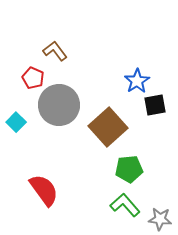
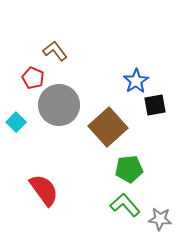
blue star: moved 1 px left
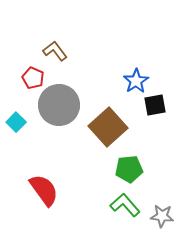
gray star: moved 2 px right, 3 px up
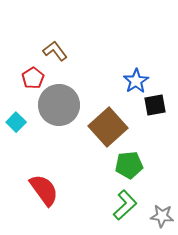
red pentagon: rotated 15 degrees clockwise
green pentagon: moved 4 px up
green L-shape: rotated 88 degrees clockwise
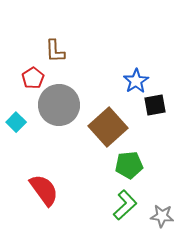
brown L-shape: rotated 145 degrees counterclockwise
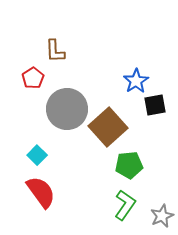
gray circle: moved 8 px right, 4 px down
cyan square: moved 21 px right, 33 px down
red semicircle: moved 3 px left, 2 px down
green L-shape: rotated 12 degrees counterclockwise
gray star: rotated 30 degrees counterclockwise
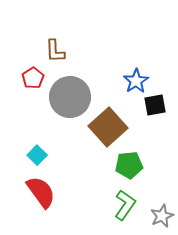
gray circle: moved 3 px right, 12 px up
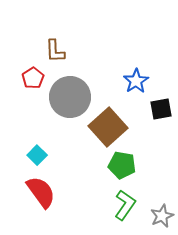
black square: moved 6 px right, 4 px down
green pentagon: moved 7 px left; rotated 16 degrees clockwise
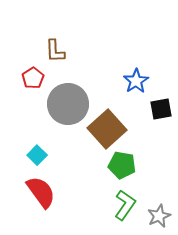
gray circle: moved 2 px left, 7 px down
brown square: moved 1 px left, 2 px down
gray star: moved 3 px left
